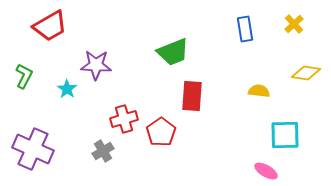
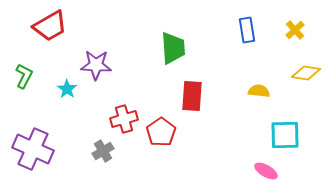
yellow cross: moved 1 px right, 6 px down
blue rectangle: moved 2 px right, 1 px down
green trapezoid: moved 4 px up; rotated 72 degrees counterclockwise
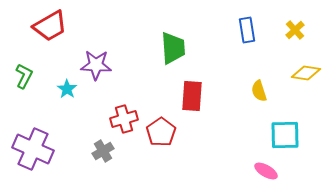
yellow semicircle: rotated 115 degrees counterclockwise
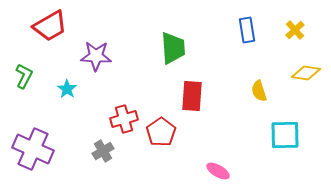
purple star: moved 9 px up
pink ellipse: moved 48 px left
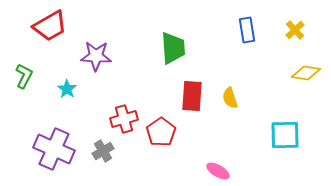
yellow semicircle: moved 29 px left, 7 px down
purple cross: moved 21 px right
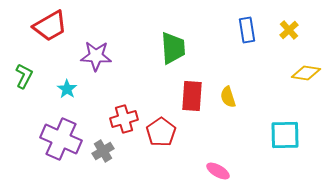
yellow cross: moved 6 px left
yellow semicircle: moved 2 px left, 1 px up
purple cross: moved 7 px right, 10 px up
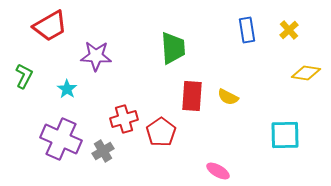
yellow semicircle: rotated 45 degrees counterclockwise
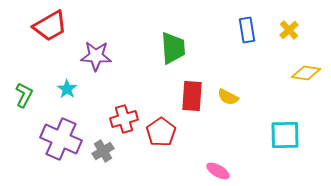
green L-shape: moved 19 px down
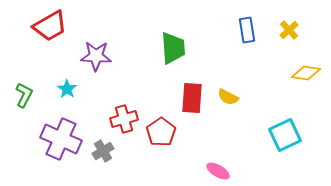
red rectangle: moved 2 px down
cyan square: rotated 24 degrees counterclockwise
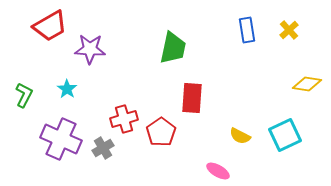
green trapezoid: rotated 16 degrees clockwise
purple star: moved 6 px left, 7 px up
yellow diamond: moved 1 px right, 11 px down
yellow semicircle: moved 12 px right, 39 px down
gray cross: moved 3 px up
